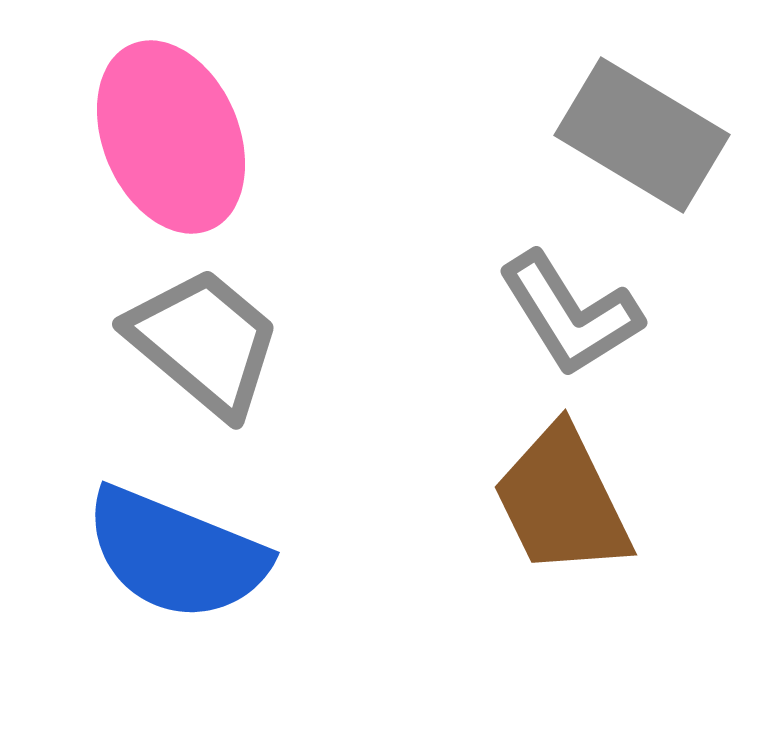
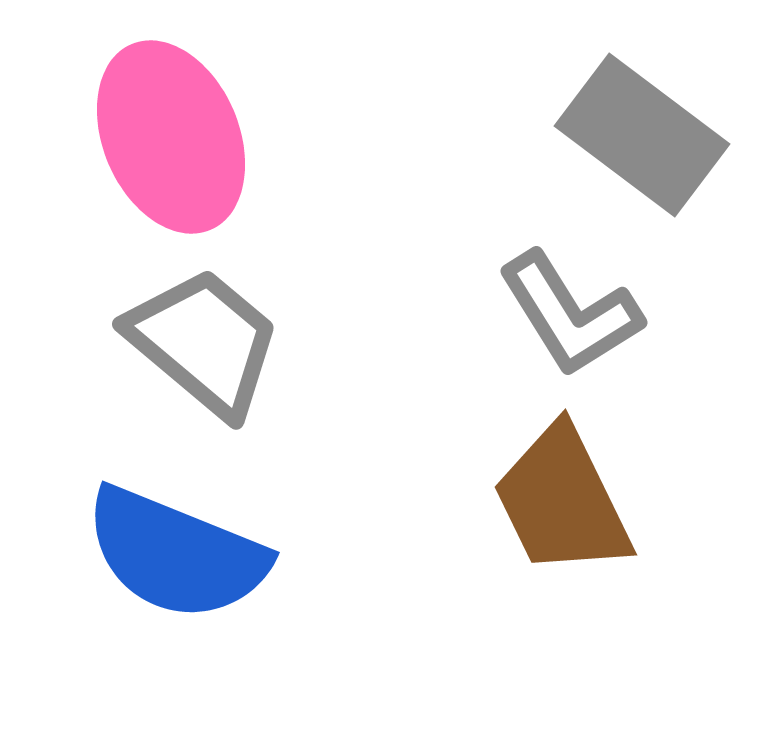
gray rectangle: rotated 6 degrees clockwise
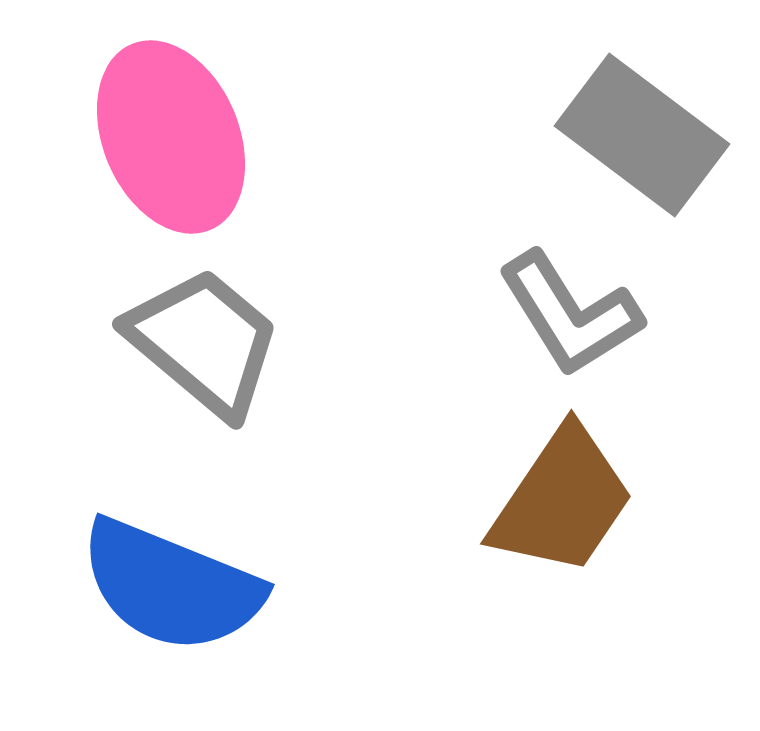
brown trapezoid: rotated 120 degrees counterclockwise
blue semicircle: moved 5 px left, 32 px down
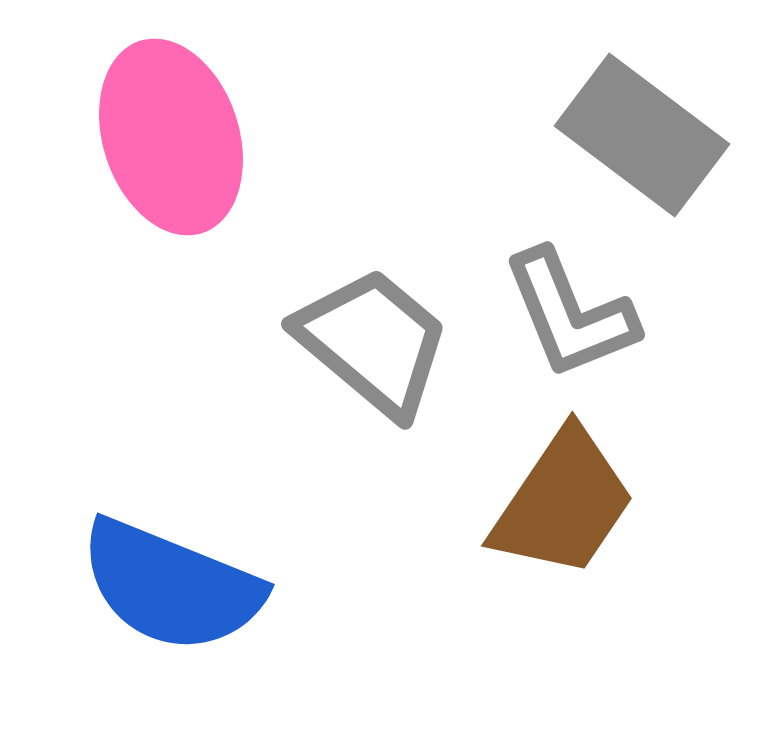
pink ellipse: rotated 5 degrees clockwise
gray L-shape: rotated 10 degrees clockwise
gray trapezoid: moved 169 px right
brown trapezoid: moved 1 px right, 2 px down
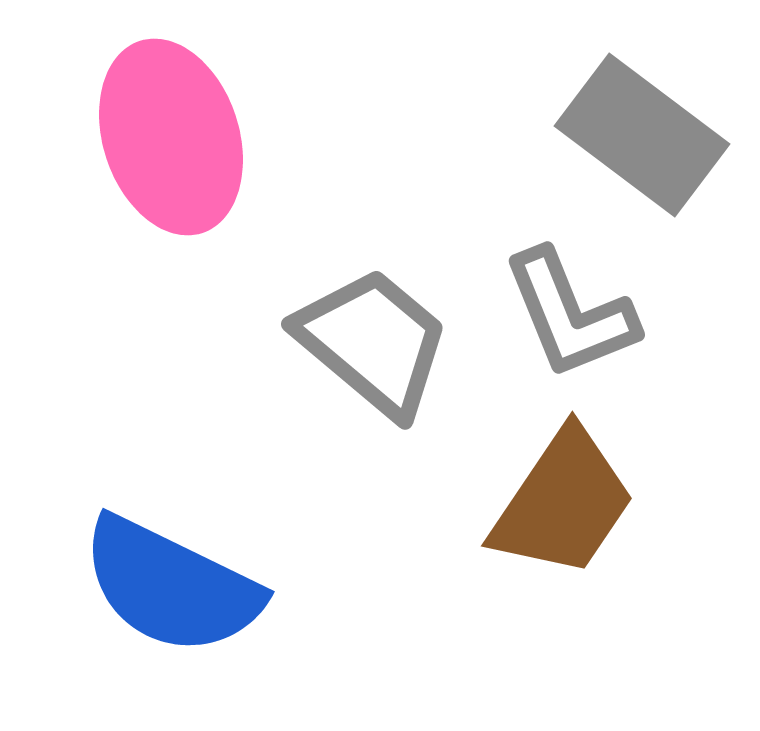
blue semicircle: rotated 4 degrees clockwise
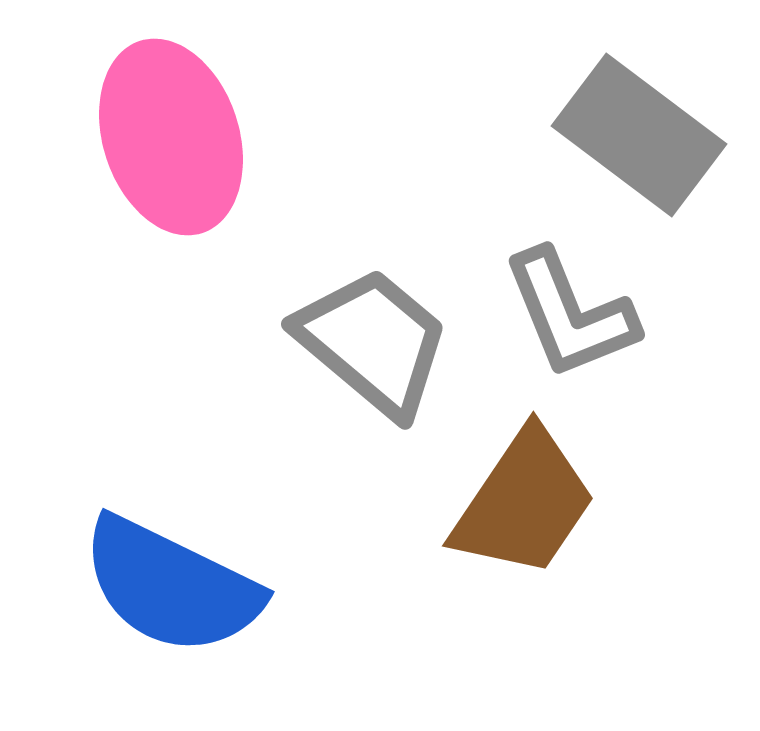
gray rectangle: moved 3 px left
brown trapezoid: moved 39 px left
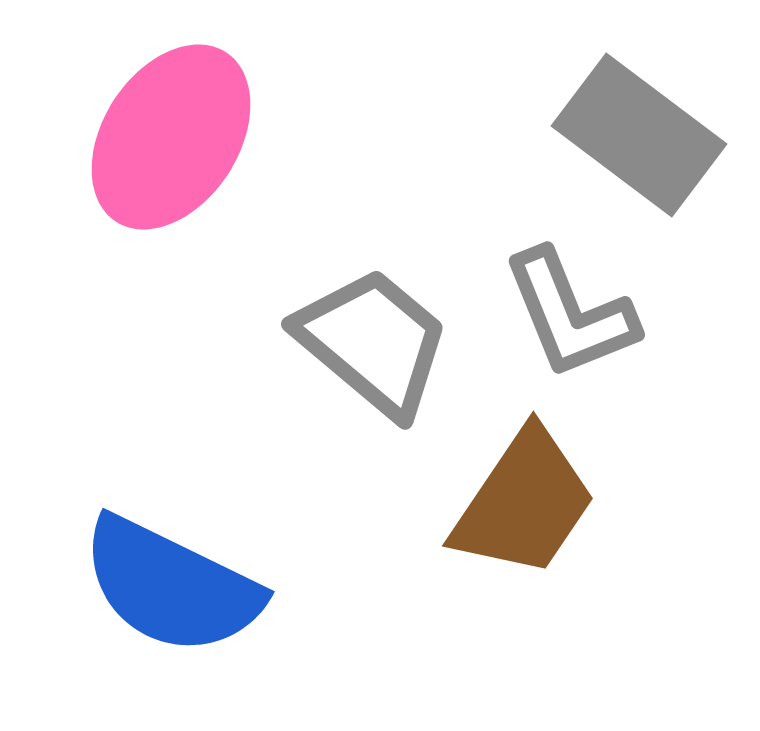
pink ellipse: rotated 51 degrees clockwise
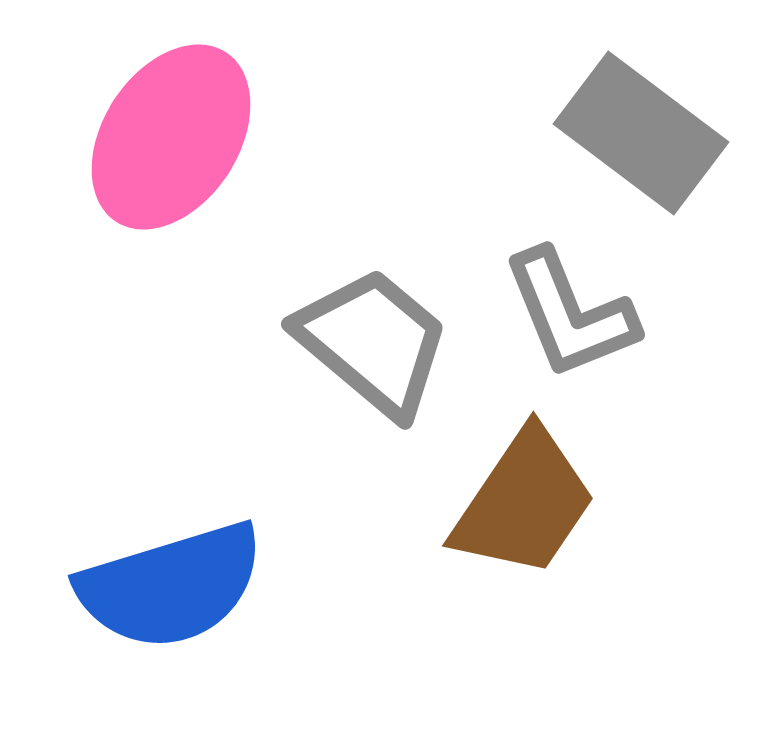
gray rectangle: moved 2 px right, 2 px up
blue semicircle: rotated 43 degrees counterclockwise
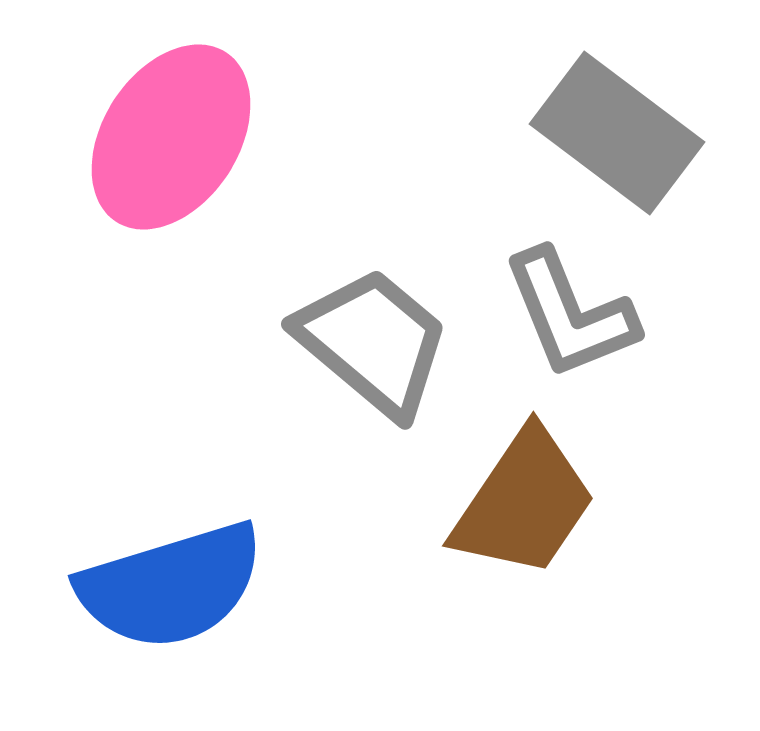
gray rectangle: moved 24 px left
